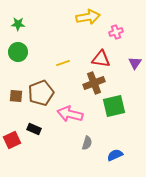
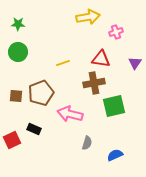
brown cross: rotated 10 degrees clockwise
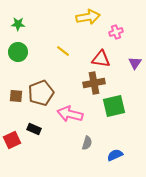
yellow line: moved 12 px up; rotated 56 degrees clockwise
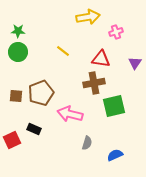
green star: moved 7 px down
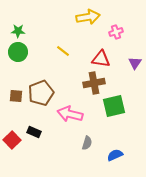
black rectangle: moved 3 px down
red square: rotated 18 degrees counterclockwise
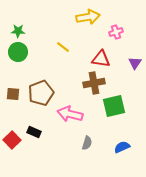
yellow line: moved 4 px up
brown square: moved 3 px left, 2 px up
blue semicircle: moved 7 px right, 8 px up
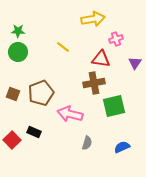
yellow arrow: moved 5 px right, 2 px down
pink cross: moved 7 px down
brown square: rotated 16 degrees clockwise
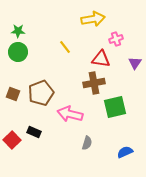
yellow line: moved 2 px right; rotated 16 degrees clockwise
green square: moved 1 px right, 1 px down
blue semicircle: moved 3 px right, 5 px down
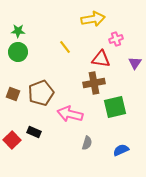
blue semicircle: moved 4 px left, 2 px up
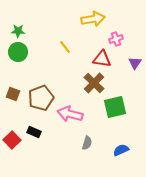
red triangle: moved 1 px right
brown cross: rotated 35 degrees counterclockwise
brown pentagon: moved 5 px down
